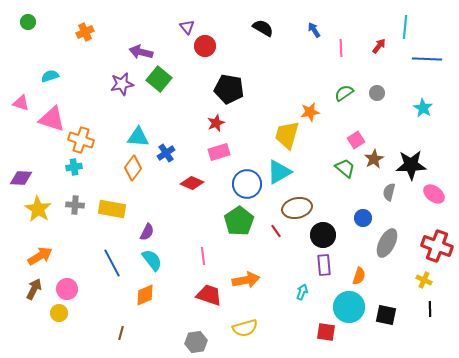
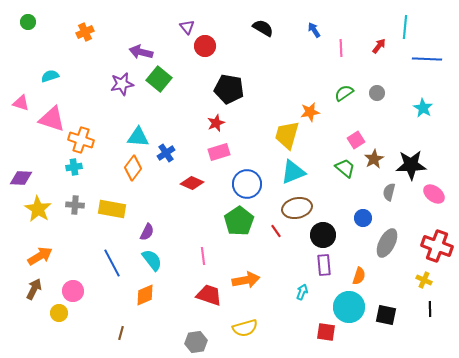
cyan triangle at (279, 172): moved 14 px right; rotated 8 degrees clockwise
pink circle at (67, 289): moved 6 px right, 2 px down
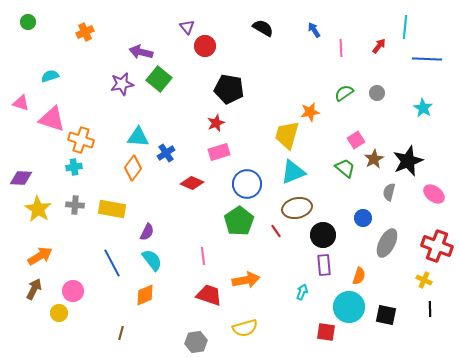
black star at (411, 165): moved 3 px left, 4 px up; rotated 20 degrees counterclockwise
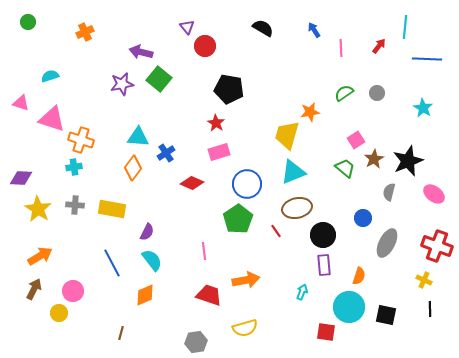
red star at (216, 123): rotated 18 degrees counterclockwise
green pentagon at (239, 221): moved 1 px left, 2 px up
pink line at (203, 256): moved 1 px right, 5 px up
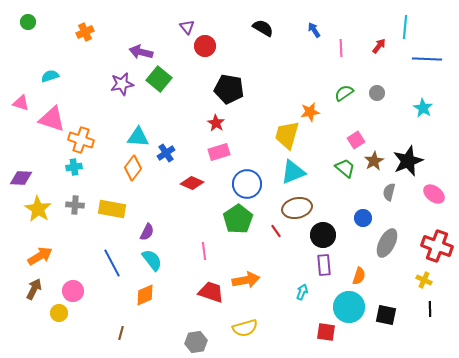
brown star at (374, 159): moved 2 px down
red trapezoid at (209, 295): moved 2 px right, 3 px up
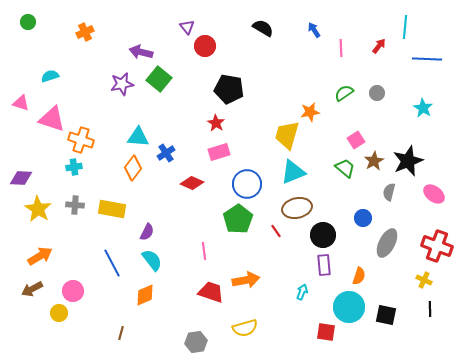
brown arrow at (34, 289): moved 2 px left; rotated 145 degrees counterclockwise
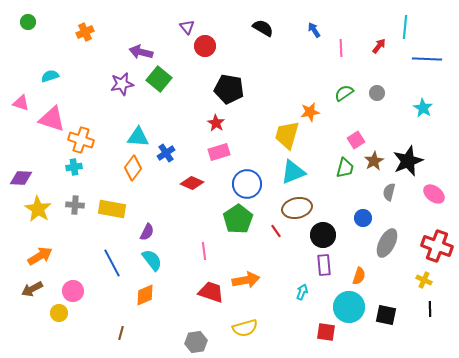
green trapezoid at (345, 168): rotated 65 degrees clockwise
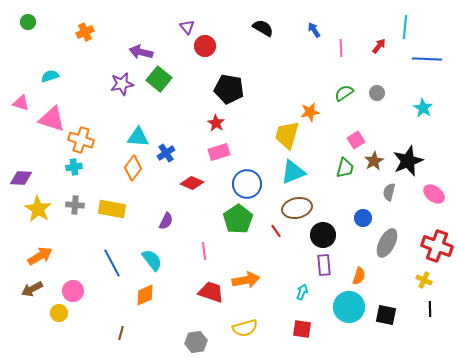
purple semicircle at (147, 232): moved 19 px right, 11 px up
red square at (326, 332): moved 24 px left, 3 px up
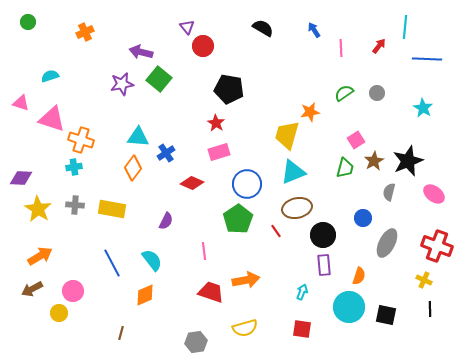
red circle at (205, 46): moved 2 px left
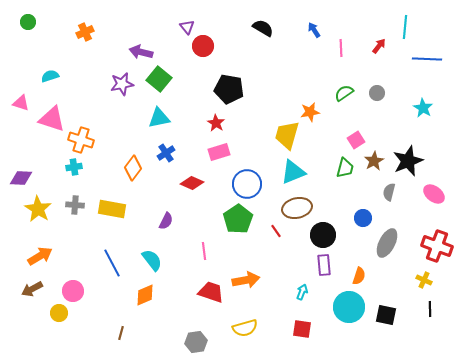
cyan triangle at (138, 137): moved 21 px right, 19 px up; rotated 15 degrees counterclockwise
